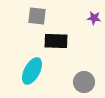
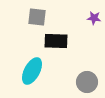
gray square: moved 1 px down
gray circle: moved 3 px right
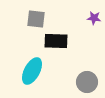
gray square: moved 1 px left, 2 px down
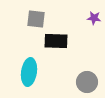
cyan ellipse: moved 3 px left, 1 px down; rotated 20 degrees counterclockwise
